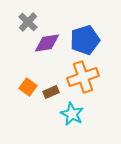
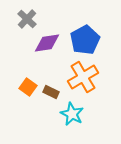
gray cross: moved 1 px left, 3 px up
blue pentagon: rotated 12 degrees counterclockwise
orange cross: rotated 12 degrees counterclockwise
brown rectangle: rotated 49 degrees clockwise
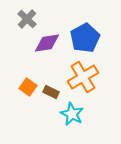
blue pentagon: moved 2 px up
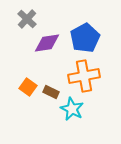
orange cross: moved 1 px right, 1 px up; rotated 20 degrees clockwise
cyan star: moved 5 px up
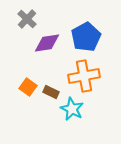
blue pentagon: moved 1 px right, 1 px up
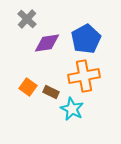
blue pentagon: moved 2 px down
